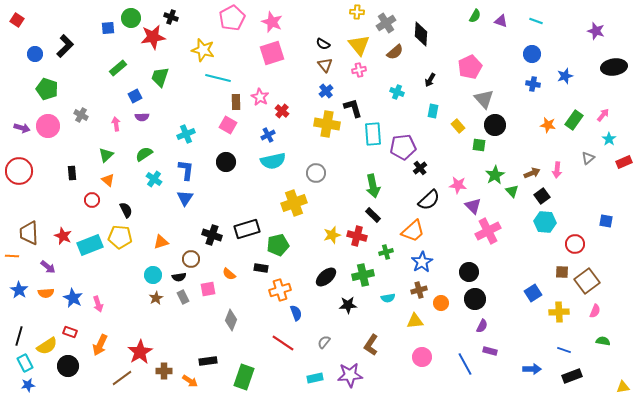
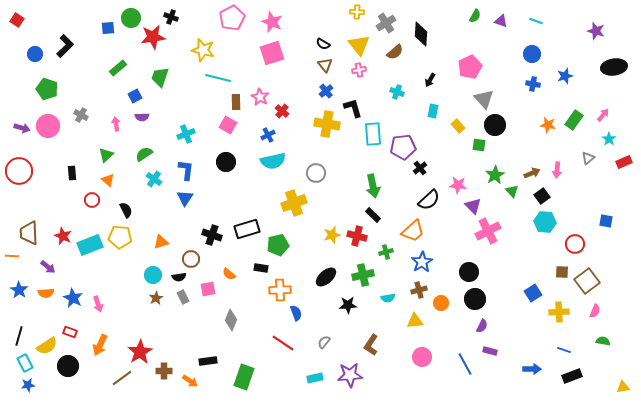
orange cross at (280, 290): rotated 15 degrees clockwise
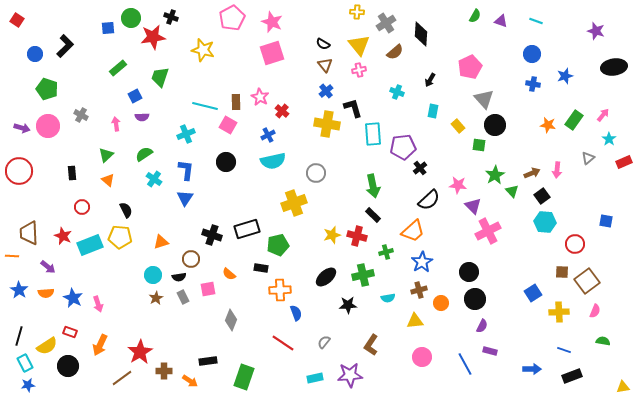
cyan line at (218, 78): moved 13 px left, 28 px down
red circle at (92, 200): moved 10 px left, 7 px down
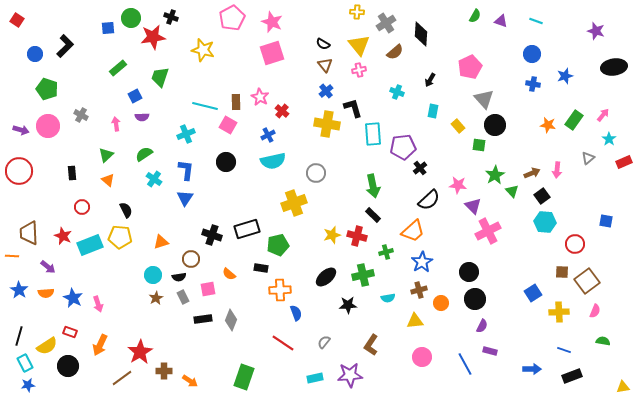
purple arrow at (22, 128): moved 1 px left, 2 px down
black rectangle at (208, 361): moved 5 px left, 42 px up
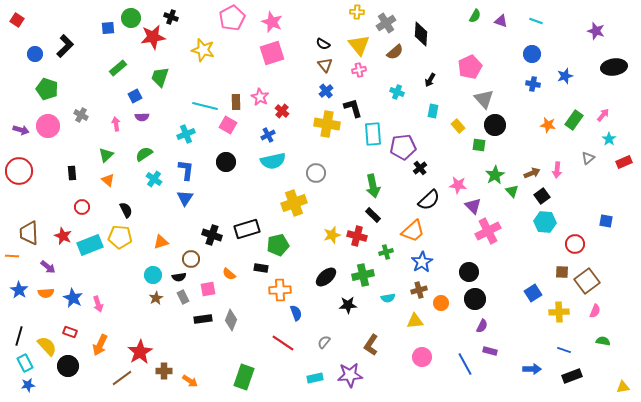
yellow semicircle at (47, 346): rotated 100 degrees counterclockwise
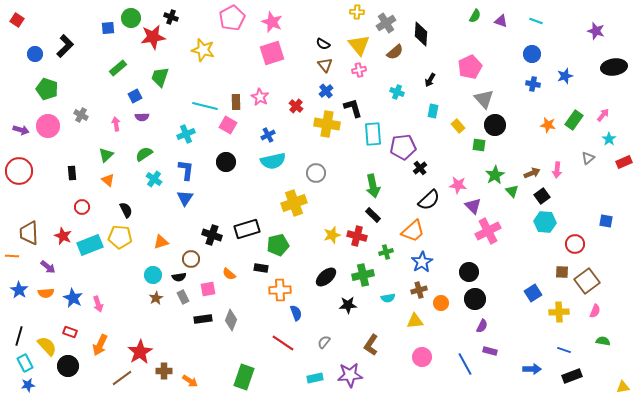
red cross at (282, 111): moved 14 px right, 5 px up
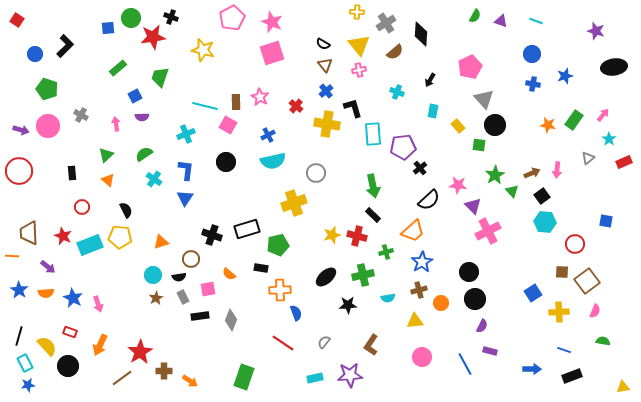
black rectangle at (203, 319): moved 3 px left, 3 px up
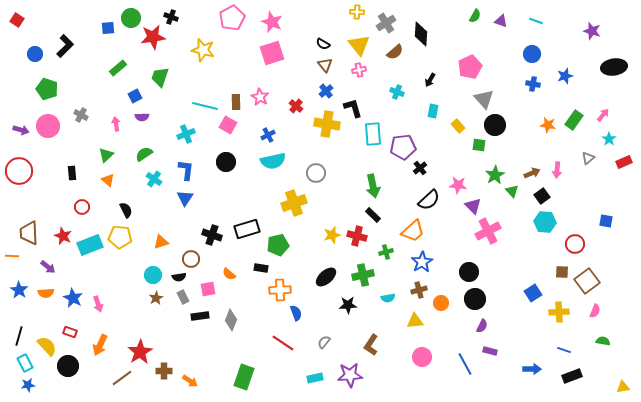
purple star at (596, 31): moved 4 px left
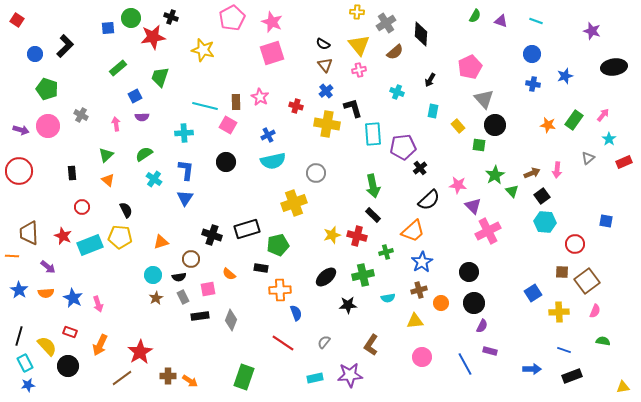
red cross at (296, 106): rotated 24 degrees counterclockwise
cyan cross at (186, 134): moved 2 px left, 1 px up; rotated 18 degrees clockwise
black circle at (475, 299): moved 1 px left, 4 px down
brown cross at (164, 371): moved 4 px right, 5 px down
